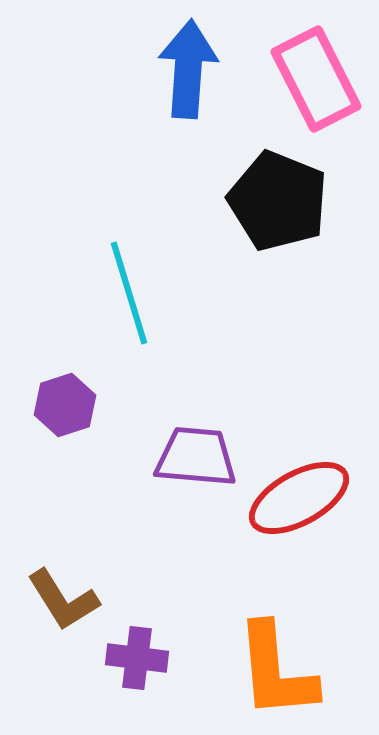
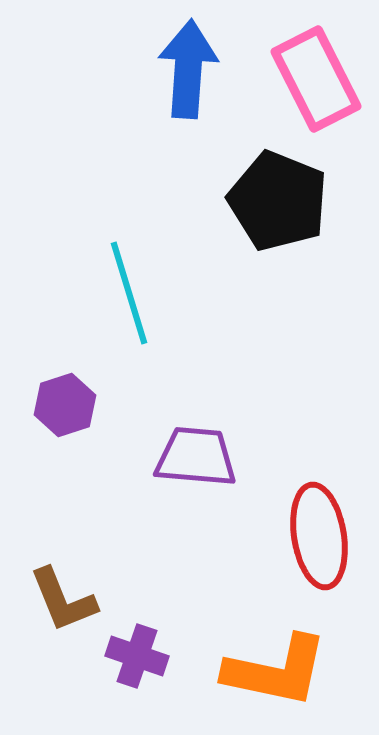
red ellipse: moved 20 px right, 38 px down; rotated 70 degrees counterclockwise
brown L-shape: rotated 10 degrees clockwise
purple cross: moved 2 px up; rotated 12 degrees clockwise
orange L-shape: rotated 73 degrees counterclockwise
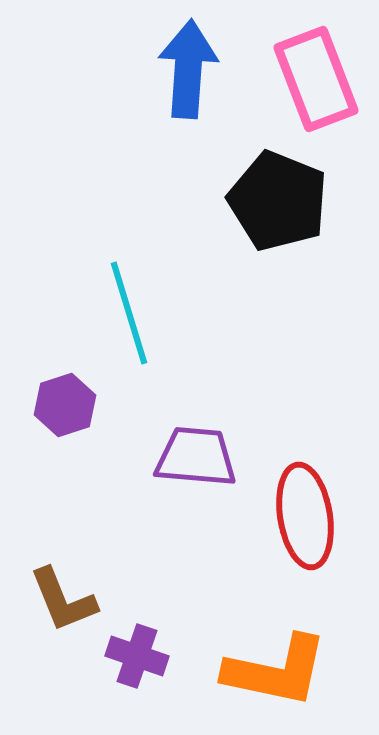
pink rectangle: rotated 6 degrees clockwise
cyan line: moved 20 px down
red ellipse: moved 14 px left, 20 px up
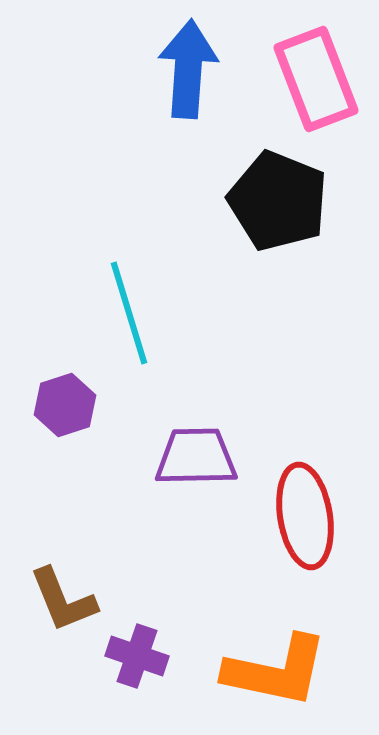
purple trapezoid: rotated 6 degrees counterclockwise
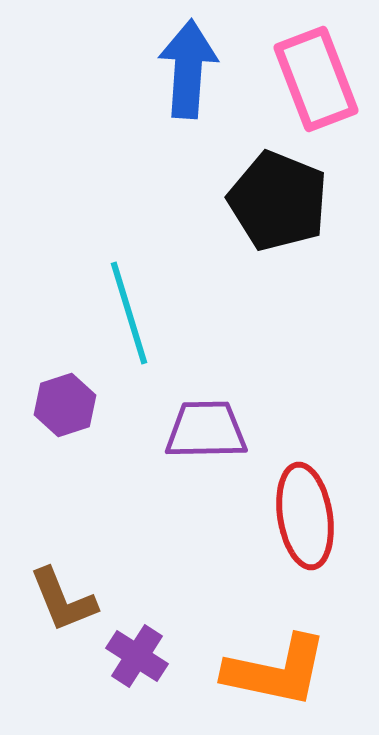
purple trapezoid: moved 10 px right, 27 px up
purple cross: rotated 14 degrees clockwise
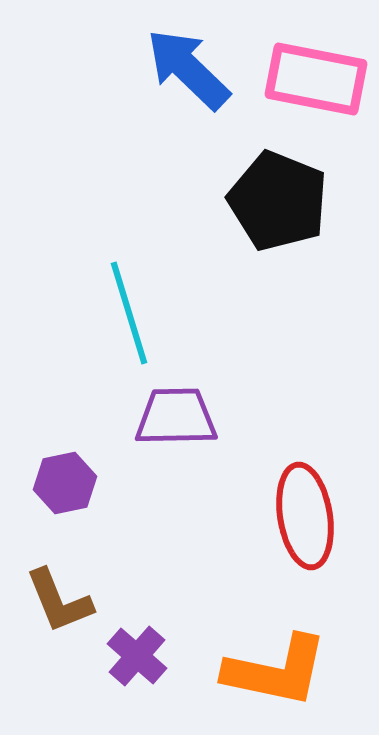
blue arrow: rotated 50 degrees counterclockwise
pink rectangle: rotated 58 degrees counterclockwise
purple hexagon: moved 78 px down; rotated 6 degrees clockwise
purple trapezoid: moved 30 px left, 13 px up
brown L-shape: moved 4 px left, 1 px down
purple cross: rotated 8 degrees clockwise
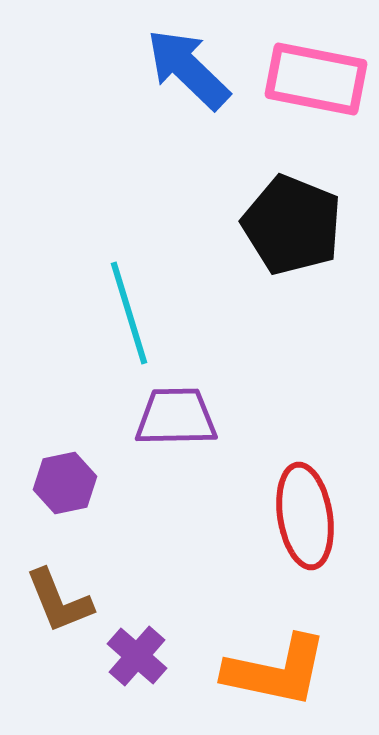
black pentagon: moved 14 px right, 24 px down
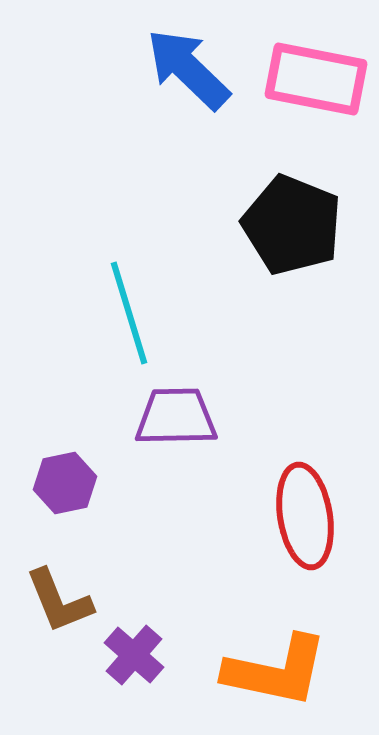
purple cross: moved 3 px left, 1 px up
